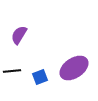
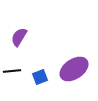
purple semicircle: moved 2 px down
purple ellipse: moved 1 px down
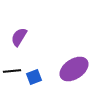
blue square: moved 6 px left
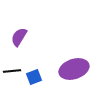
purple ellipse: rotated 16 degrees clockwise
